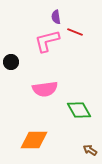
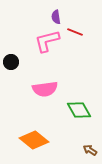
orange diamond: rotated 40 degrees clockwise
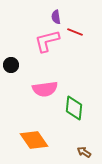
black circle: moved 3 px down
green diamond: moved 5 px left, 2 px up; rotated 35 degrees clockwise
orange diamond: rotated 16 degrees clockwise
brown arrow: moved 6 px left, 2 px down
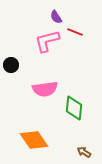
purple semicircle: rotated 24 degrees counterclockwise
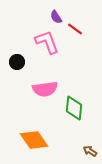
red line: moved 3 px up; rotated 14 degrees clockwise
pink L-shape: moved 1 px down; rotated 84 degrees clockwise
black circle: moved 6 px right, 3 px up
brown arrow: moved 6 px right, 1 px up
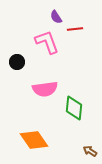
red line: rotated 42 degrees counterclockwise
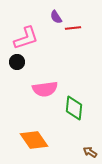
red line: moved 2 px left, 1 px up
pink L-shape: moved 21 px left, 4 px up; rotated 92 degrees clockwise
brown arrow: moved 1 px down
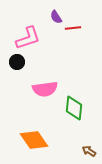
pink L-shape: moved 2 px right
brown arrow: moved 1 px left, 1 px up
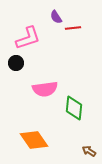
black circle: moved 1 px left, 1 px down
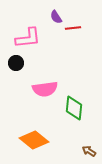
pink L-shape: rotated 12 degrees clockwise
orange diamond: rotated 16 degrees counterclockwise
